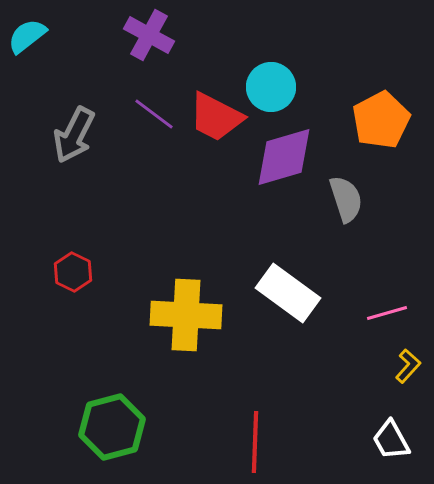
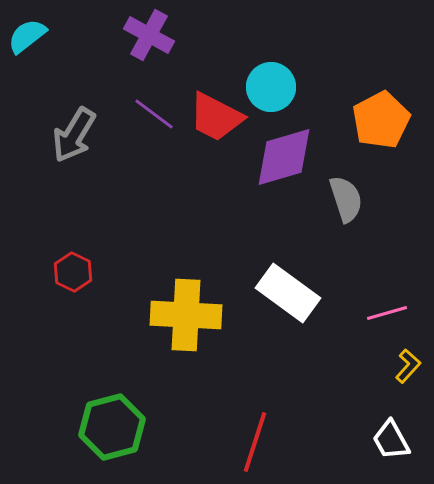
gray arrow: rotated 4 degrees clockwise
red line: rotated 16 degrees clockwise
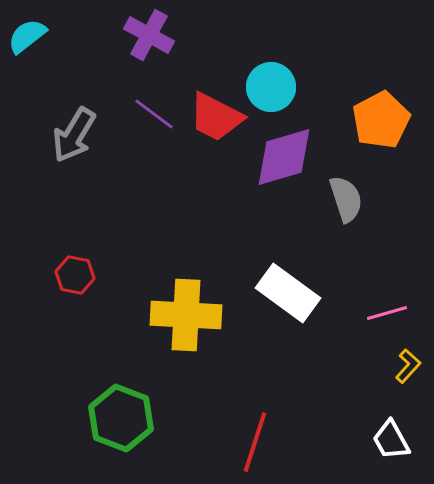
red hexagon: moved 2 px right, 3 px down; rotated 15 degrees counterclockwise
green hexagon: moved 9 px right, 9 px up; rotated 24 degrees counterclockwise
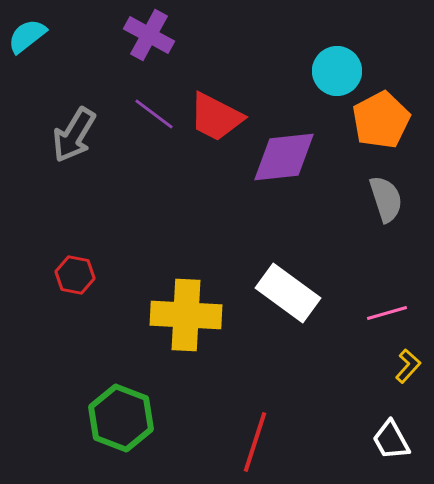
cyan circle: moved 66 px right, 16 px up
purple diamond: rotated 10 degrees clockwise
gray semicircle: moved 40 px right
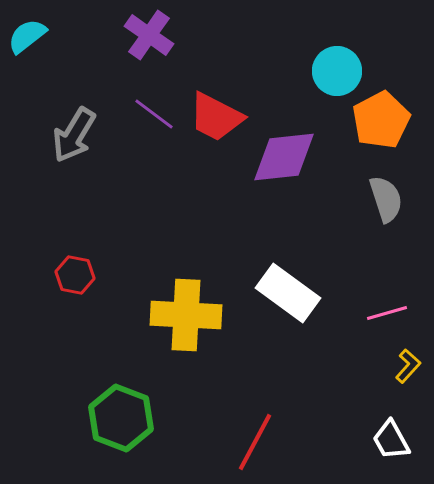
purple cross: rotated 6 degrees clockwise
red line: rotated 10 degrees clockwise
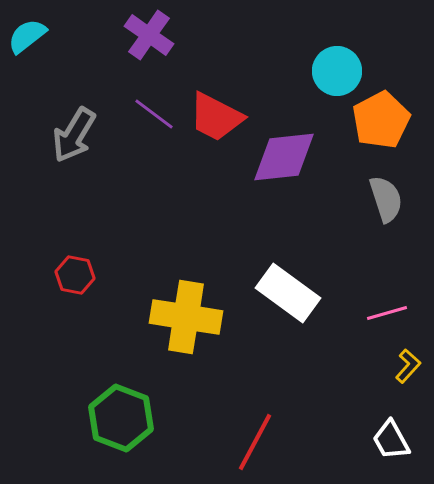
yellow cross: moved 2 px down; rotated 6 degrees clockwise
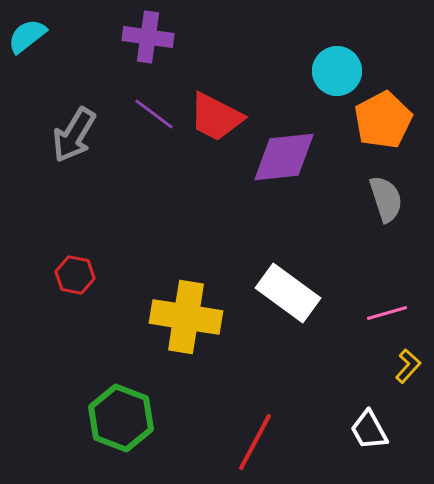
purple cross: moved 1 px left, 2 px down; rotated 27 degrees counterclockwise
orange pentagon: moved 2 px right
white trapezoid: moved 22 px left, 10 px up
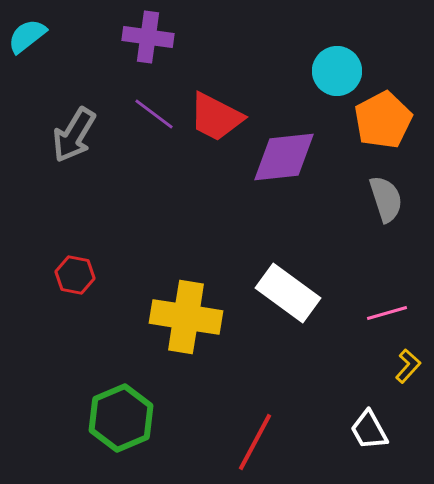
green hexagon: rotated 16 degrees clockwise
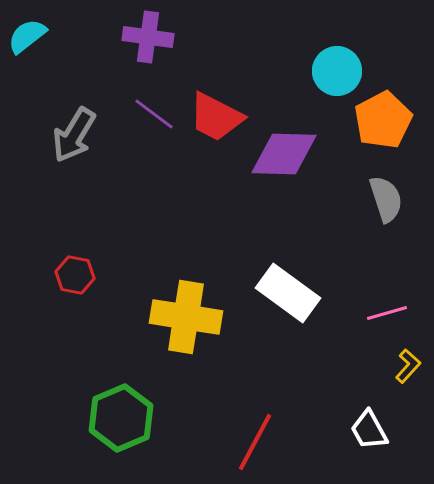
purple diamond: moved 3 px up; rotated 8 degrees clockwise
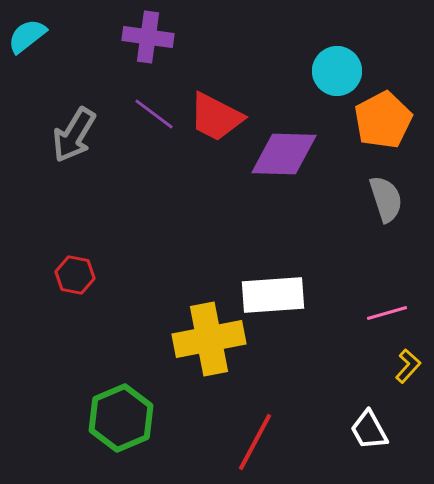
white rectangle: moved 15 px left, 2 px down; rotated 40 degrees counterclockwise
yellow cross: moved 23 px right, 22 px down; rotated 20 degrees counterclockwise
